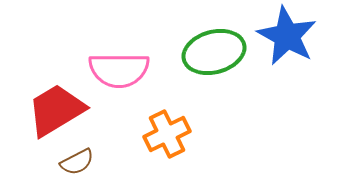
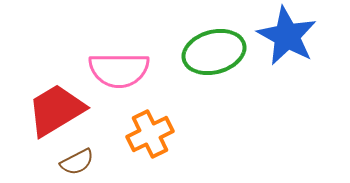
orange cross: moved 17 px left
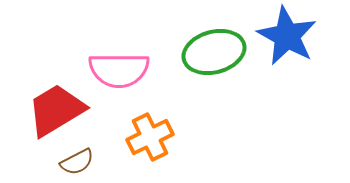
orange cross: moved 3 px down
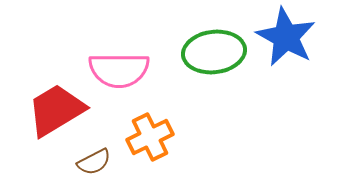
blue star: moved 1 px left, 1 px down
green ellipse: rotated 8 degrees clockwise
brown semicircle: moved 17 px right
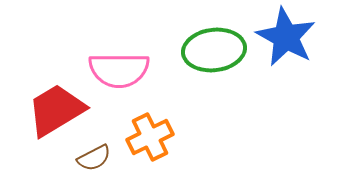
green ellipse: moved 2 px up
brown semicircle: moved 4 px up
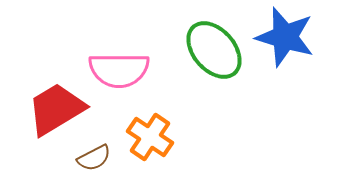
blue star: moved 1 px left; rotated 12 degrees counterclockwise
green ellipse: rotated 56 degrees clockwise
red trapezoid: moved 1 px up
orange cross: rotated 30 degrees counterclockwise
